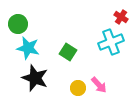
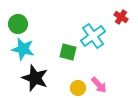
cyan cross: moved 18 px left, 6 px up; rotated 15 degrees counterclockwise
cyan star: moved 5 px left, 1 px down
green square: rotated 18 degrees counterclockwise
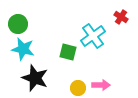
pink arrow: moved 2 px right; rotated 48 degrees counterclockwise
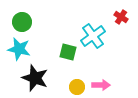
green circle: moved 4 px right, 2 px up
cyan star: moved 4 px left
yellow circle: moved 1 px left, 1 px up
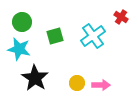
green square: moved 13 px left, 16 px up; rotated 30 degrees counterclockwise
black star: rotated 12 degrees clockwise
yellow circle: moved 4 px up
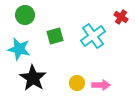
green circle: moved 3 px right, 7 px up
black star: moved 2 px left
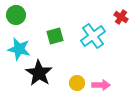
green circle: moved 9 px left
black star: moved 6 px right, 5 px up
